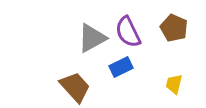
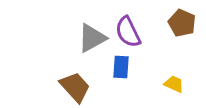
brown pentagon: moved 8 px right, 5 px up
blue rectangle: rotated 60 degrees counterclockwise
yellow trapezoid: rotated 100 degrees clockwise
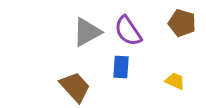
brown pentagon: rotated 8 degrees counterclockwise
purple semicircle: moved 1 px up; rotated 8 degrees counterclockwise
gray triangle: moved 5 px left, 6 px up
yellow trapezoid: moved 1 px right, 3 px up
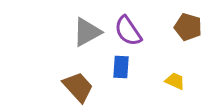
brown pentagon: moved 6 px right, 4 px down
brown trapezoid: moved 3 px right
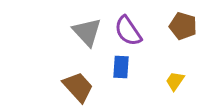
brown pentagon: moved 5 px left, 1 px up
gray triangle: rotated 44 degrees counterclockwise
yellow trapezoid: rotated 80 degrees counterclockwise
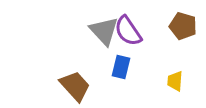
gray triangle: moved 17 px right, 1 px up
blue rectangle: rotated 10 degrees clockwise
yellow trapezoid: rotated 30 degrees counterclockwise
brown trapezoid: moved 3 px left, 1 px up
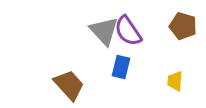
brown trapezoid: moved 6 px left, 1 px up
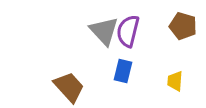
purple semicircle: rotated 48 degrees clockwise
blue rectangle: moved 2 px right, 4 px down
brown trapezoid: moved 2 px down
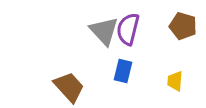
purple semicircle: moved 2 px up
